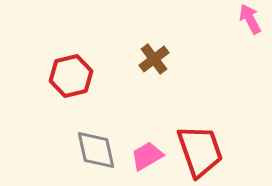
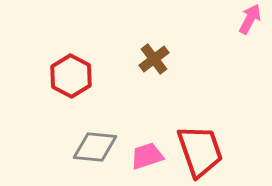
pink arrow: rotated 56 degrees clockwise
red hexagon: rotated 18 degrees counterclockwise
gray diamond: moved 1 px left, 3 px up; rotated 72 degrees counterclockwise
pink trapezoid: rotated 12 degrees clockwise
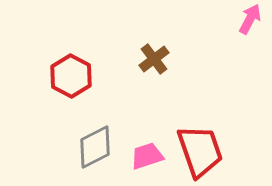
gray diamond: rotated 33 degrees counterclockwise
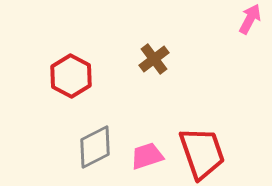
red trapezoid: moved 2 px right, 2 px down
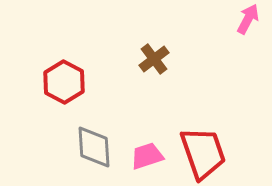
pink arrow: moved 2 px left
red hexagon: moved 7 px left, 6 px down
gray diamond: moved 1 px left; rotated 66 degrees counterclockwise
red trapezoid: moved 1 px right
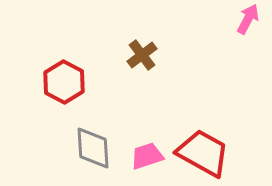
brown cross: moved 12 px left, 4 px up
gray diamond: moved 1 px left, 1 px down
red trapezoid: rotated 42 degrees counterclockwise
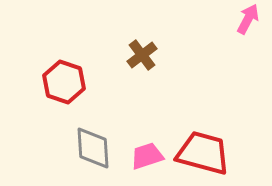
red hexagon: rotated 9 degrees counterclockwise
red trapezoid: rotated 14 degrees counterclockwise
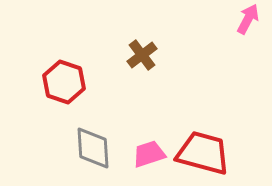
pink trapezoid: moved 2 px right, 2 px up
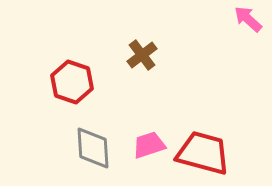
pink arrow: rotated 76 degrees counterclockwise
red hexagon: moved 8 px right
pink trapezoid: moved 9 px up
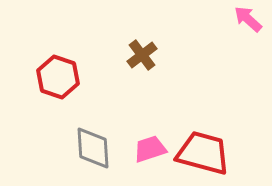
red hexagon: moved 14 px left, 5 px up
pink trapezoid: moved 1 px right, 4 px down
